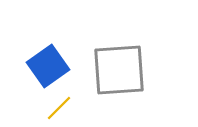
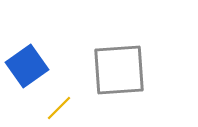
blue square: moved 21 px left
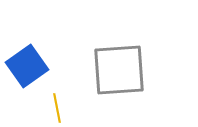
yellow line: moved 2 px left; rotated 56 degrees counterclockwise
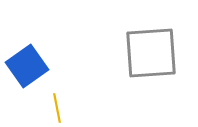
gray square: moved 32 px right, 17 px up
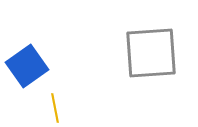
yellow line: moved 2 px left
